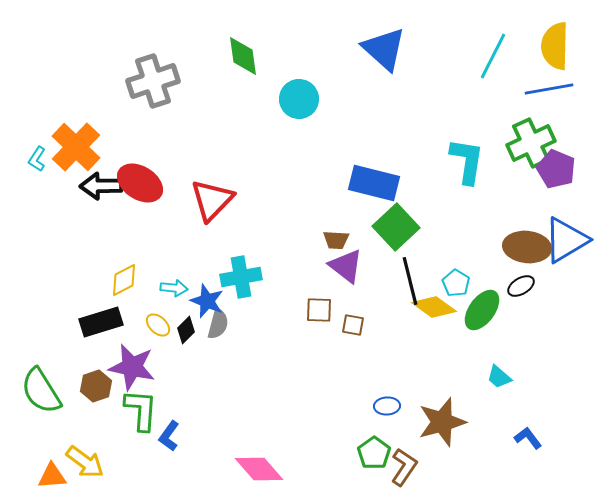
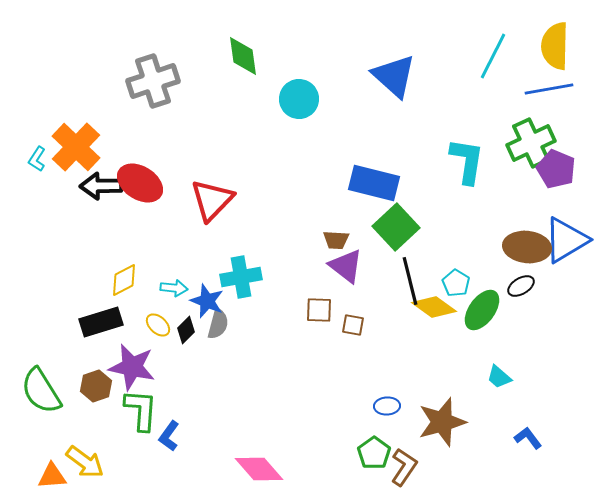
blue triangle at (384, 49): moved 10 px right, 27 px down
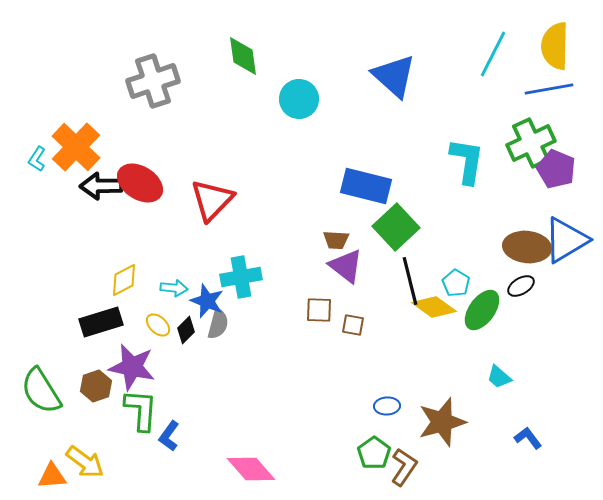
cyan line at (493, 56): moved 2 px up
blue rectangle at (374, 183): moved 8 px left, 3 px down
pink diamond at (259, 469): moved 8 px left
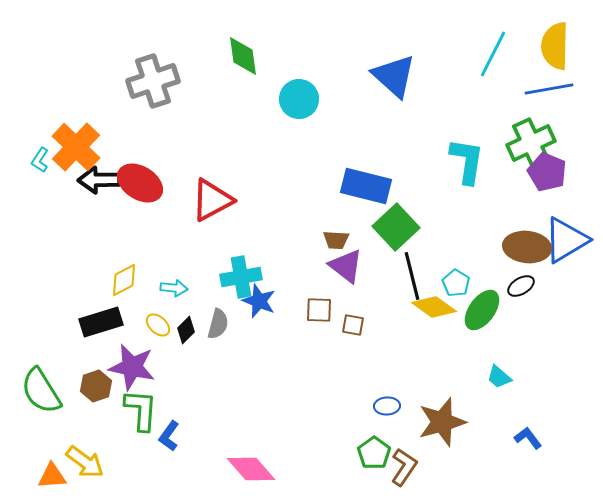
cyan L-shape at (37, 159): moved 3 px right, 1 px down
purple pentagon at (556, 169): moved 9 px left, 3 px down
black arrow at (101, 186): moved 2 px left, 6 px up
red triangle at (212, 200): rotated 18 degrees clockwise
black line at (410, 281): moved 2 px right, 5 px up
blue star at (207, 301): moved 52 px right
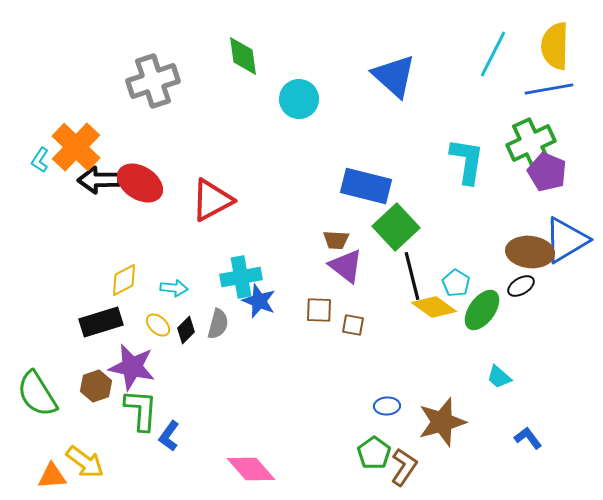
brown ellipse at (527, 247): moved 3 px right, 5 px down
green semicircle at (41, 391): moved 4 px left, 3 px down
